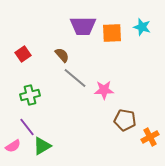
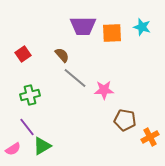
pink semicircle: moved 3 px down
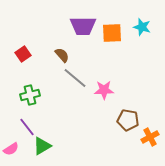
brown pentagon: moved 3 px right
pink semicircle: moved 2 px left
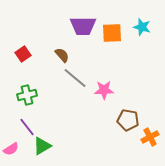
green cross: moved 3 px left
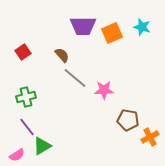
orange square: rotated 20 degrees counterclockwise
red square: moved 2 px up
green cross: moved 1 px left, 2 px down
pink semicircle: moved 6 px right, 6 px down
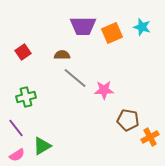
brown semicircle: rotated 49 degrees counterclockwise
purple line: moved 11 px left, 1 px down
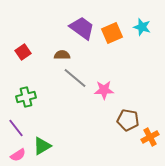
purple trapezoid: moved 1 px left, 2 px down; rotated 144 degrees counterclockwise
pink semicircle: moved 1 px right
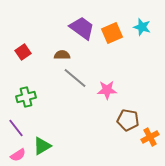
pink star: moved 3 px right
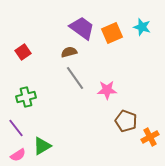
brown semicircle: moved 7 px right, 3 px up; rotated 14 degrees counterclockwise
gray line: rotated 15 degrees clockwise
brown pentagon: moved 2 px left, 1 px down; rotated 10 degrees clockwise
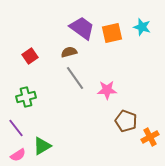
orange square: rotated 10 degrees clockwise
red square: moved 7 px right, 4 px down
